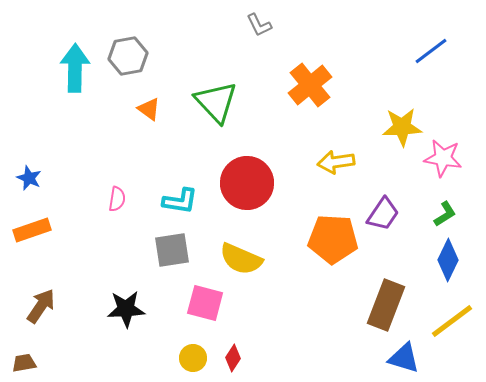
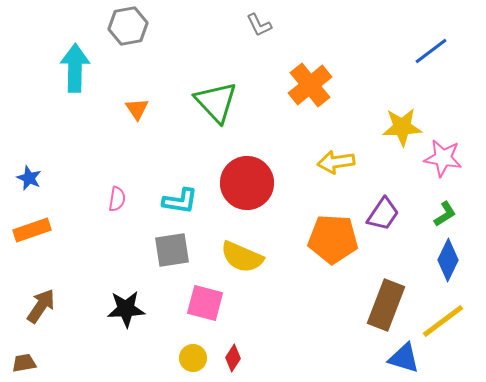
gray hexagon: moved 30 px up
orange triangle: moved 12 px left; rotated 20 degrees clockwise
yellow semicircle: moved 1 px right, 2 px up
yellow line: moved 9 px left
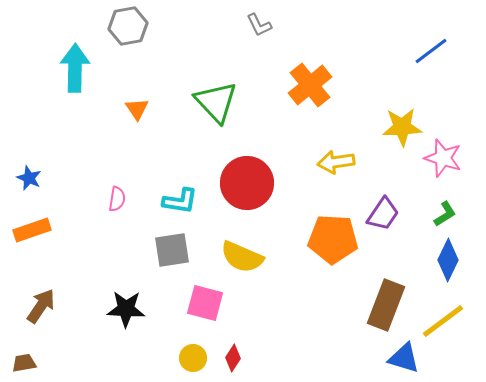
pink star: rotated 9 degrees clockwise
black star: rotated 6 degrees clockwise
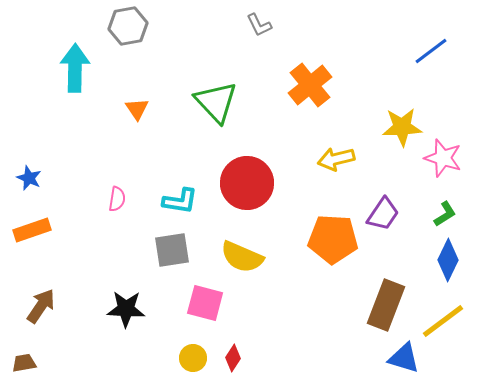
yellow arrow: moved 3 px up; rotated 6 degrees counterclockwise
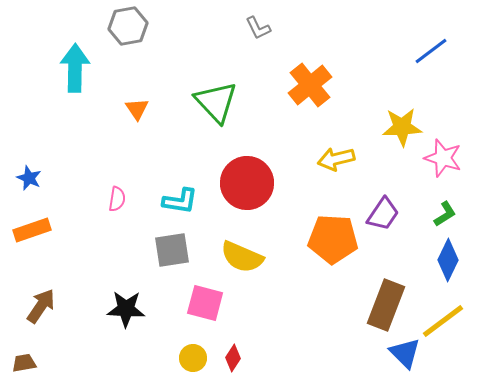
gray L-shape: moved 1 px left, 3 px down
blue triangle: moved 1 px right, 5 px up; rotated 28 degrees clockwise
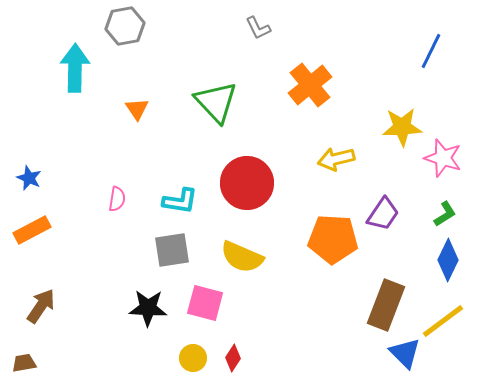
gray hexagon: moved 3 px left
blue line: rotated 27 degrees counterclockwise
orange rectangle: rotated 9 degrees counterclockwise
black star: moved 22 px right, 1 px up
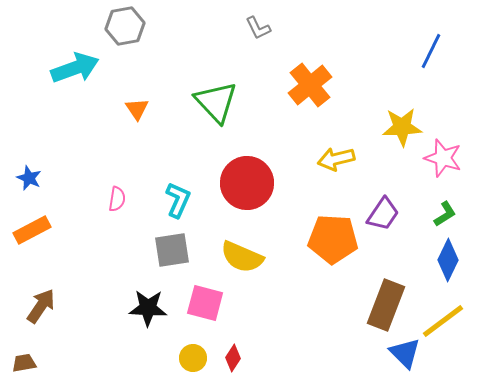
cyan arrow: rotated 69 degrees clockwise
cyan L-shape: moved 2 px left, 1 px up; rotated 75 degrees counterclockwise
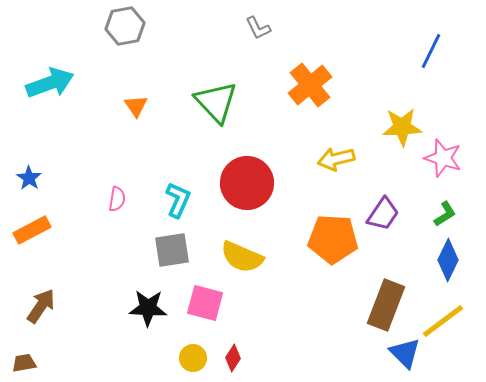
cyan arrow: moved 25 px left, 15 px down
orange triangle: moved 1 px left, 3 px up
blue star: rotated 10 degrees clockwise
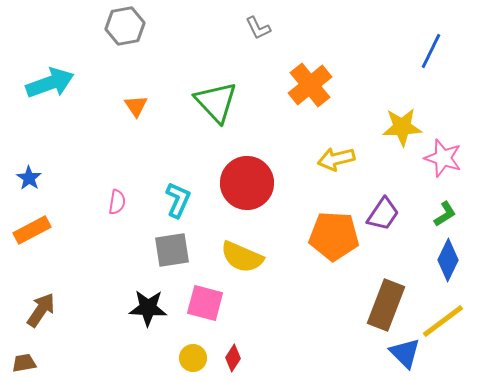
pink semicircle: moved 3 px down
orange pentagon: moved 1 px right, 3 px up
brown arrow: moved 4 px down
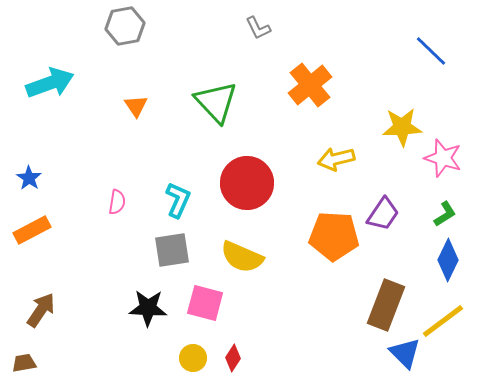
blue line: rotated 72 degrees counterclockwise
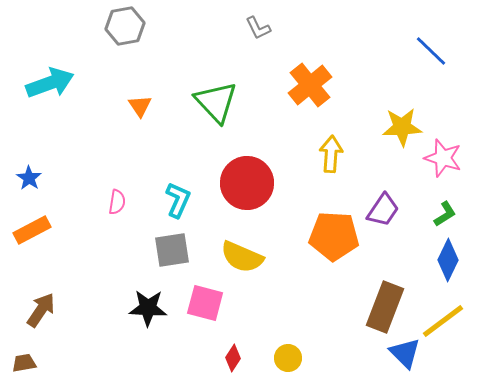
orange triangle: moved 4 px right
yellow arrow: moved 5 px left, 5 px up; rotated 108 degrees clockwise
purple trapezoid: moved 4 px up
brown rectangle: moved 1 px left, 2 px down
yellow circle: moved 95 px right
